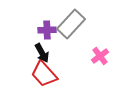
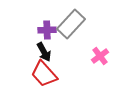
black arrow: moved 2 px right, 1 px up
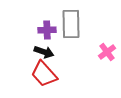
gray rectangle: rotated 44 degrees counterclockwise
black arrow: rotated 42 degrees counterclockwise
pink cross: moved 7 px right, 4 px up
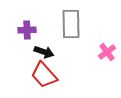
purple cross: moved 20 px left
red trapezoid: moved 1 px down
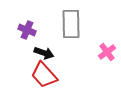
purple cross: rotated 24 degrees clockwise
black arrow: moved 1 px down
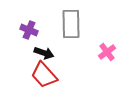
purple cross: moved 2 px right
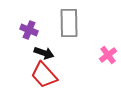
gray rectangle: moved 2 px left, 1 px up
pink cross: moved 1 px right, 3 px down
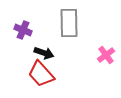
purple cross: moved 6 px left
pink cross: moved 2 px left
red trapezoid: moved 3 px left, 1 px up
